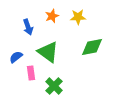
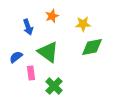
yellow star: moved 5 px right, 7 px down
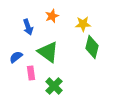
green diamond: rotated 65 degrees counterclockwise
